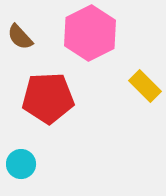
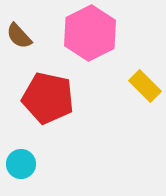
brown semicircle: moved 1 px left, 1 px up
red pentagon: rotated 15 degrees clockwise
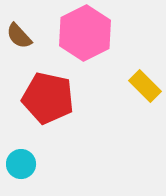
pink hexagon: moved 5 px left
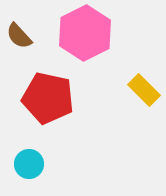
yellow rectangle: moved 1 px left, 4 px down
cyan circle: moved 8 px right
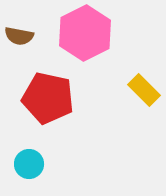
brown semicircle: rotated 36 degrees counterclockwise
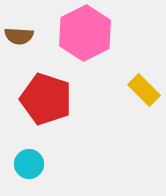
brown semicircle: rotated 8 degrees counterclockwise
red pentagon: moved 2 px left, 1 px down; rotated 6 degrees clockwise
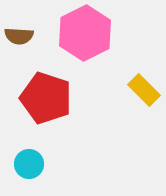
red pentagon: moved 1 px up
